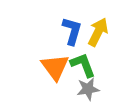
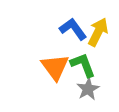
blue L-shape: moved 1 px right, 2 px up; rotated 52 degrees counterclockwise
gray star: rotated 20 degrees counterclockwise
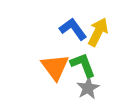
gray star: moved 1 px up
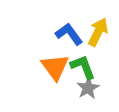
blue L-shape: moved 4 px left, 5 px down
green L-shape: moved 2 px down
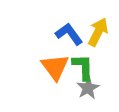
green L-shape: rotated 20 degrees clockwise
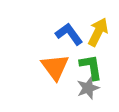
green L-shape: moved 8 px right; rotated 8 degrees counterclockwise
gray star: rotated 10 degrees clockwise
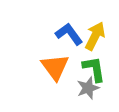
yellow arrow: moved 3 px left, 4 px down
green L-shape: moved 3 px right, 2 px down
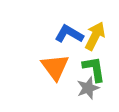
blue L-shape: rotated 24 degrees counterclockwise
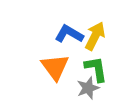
green L-shape: moved 2 px right
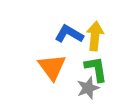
yellow arrow: rotated 20 degrees counterclockwise
orange triangle: moved 3 px left
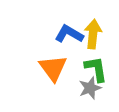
yellow arrow: moved 2 px left, 2 px up
orange triangle: moved 1 px right, 1 px down
gray star: moved 2 px right
